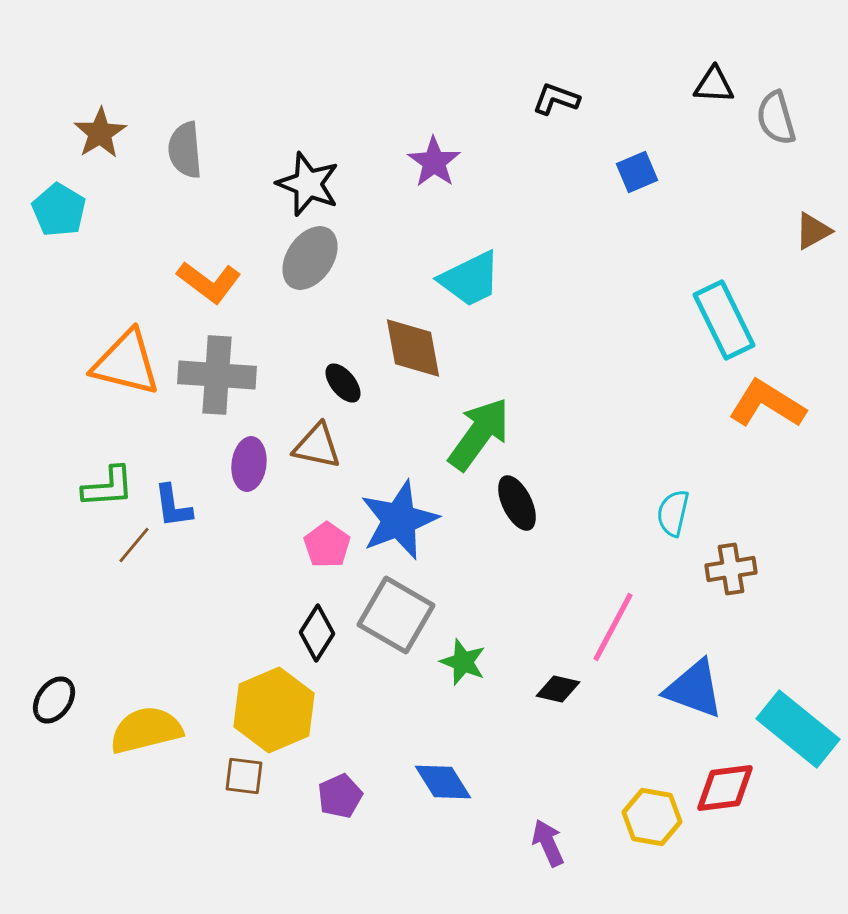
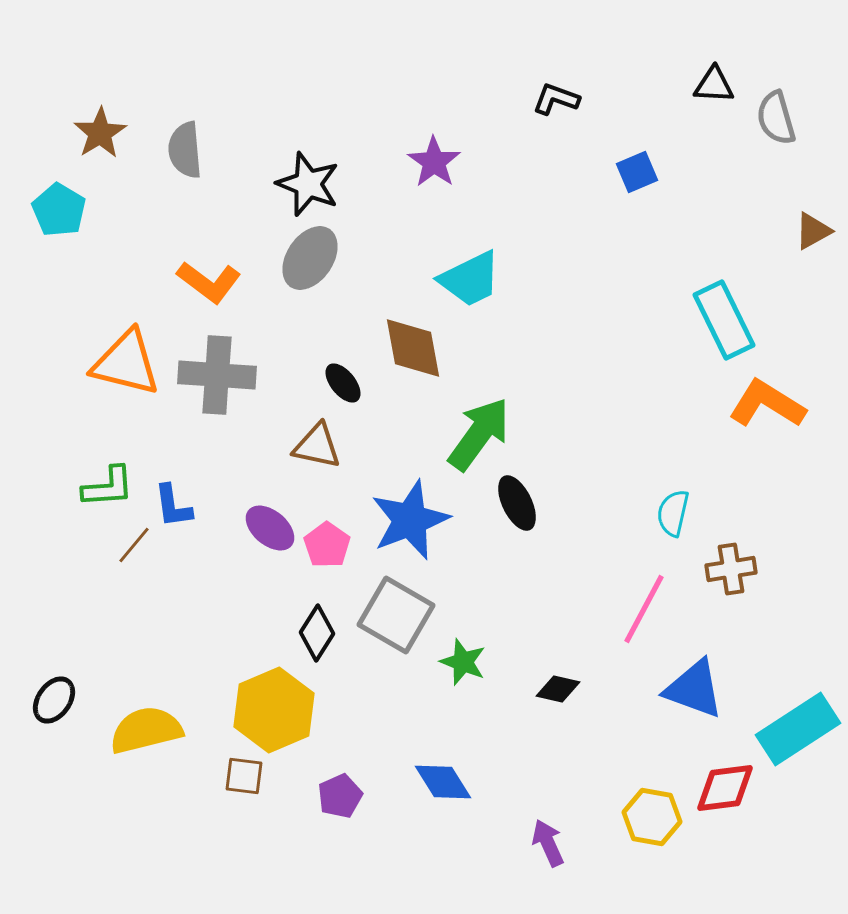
purple ellipse at (249, 464): moved 21 px right, 64 px down; rotated 57 degrees counterclockwise
blue star at (399, 520): moved 11 px right
pink line at (613, 627): moved 31 px right, 18 px up
cyan rectangle at (798, 729): rotated 72 degrees counterclockwise
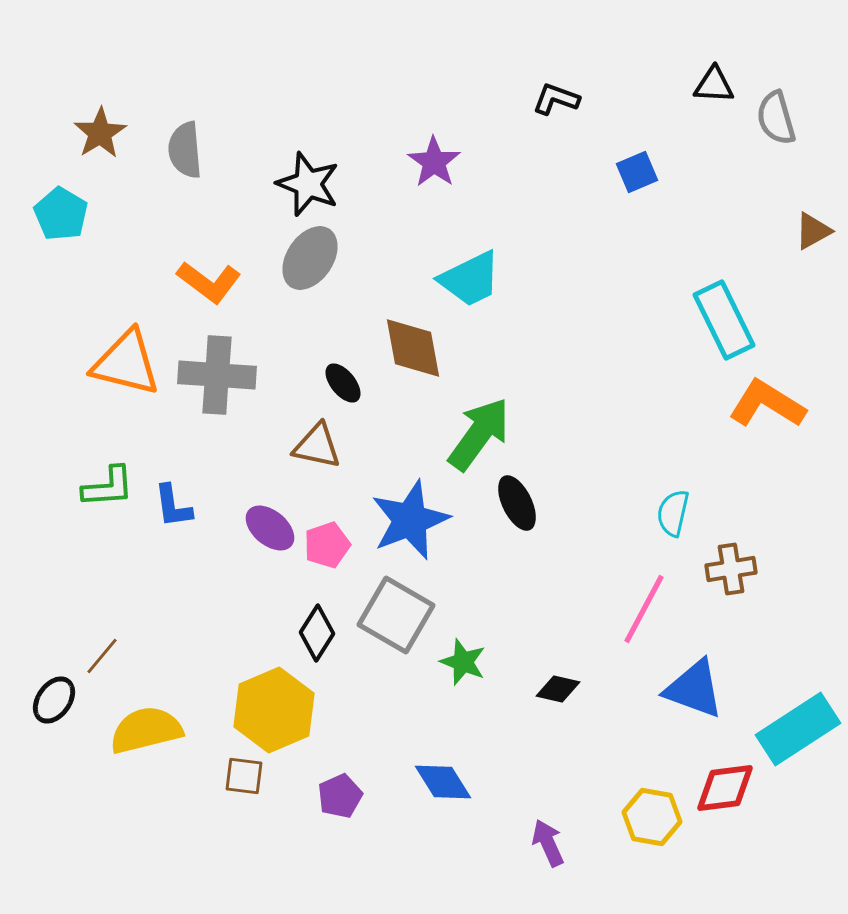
cyan pentagon at (59, 210): moved 2 px right, 4 px down
brown line at (134, 545): moved 32 px left, 111 px down
pink pentagon at (327, 545): rotated 18 degrees clockwise
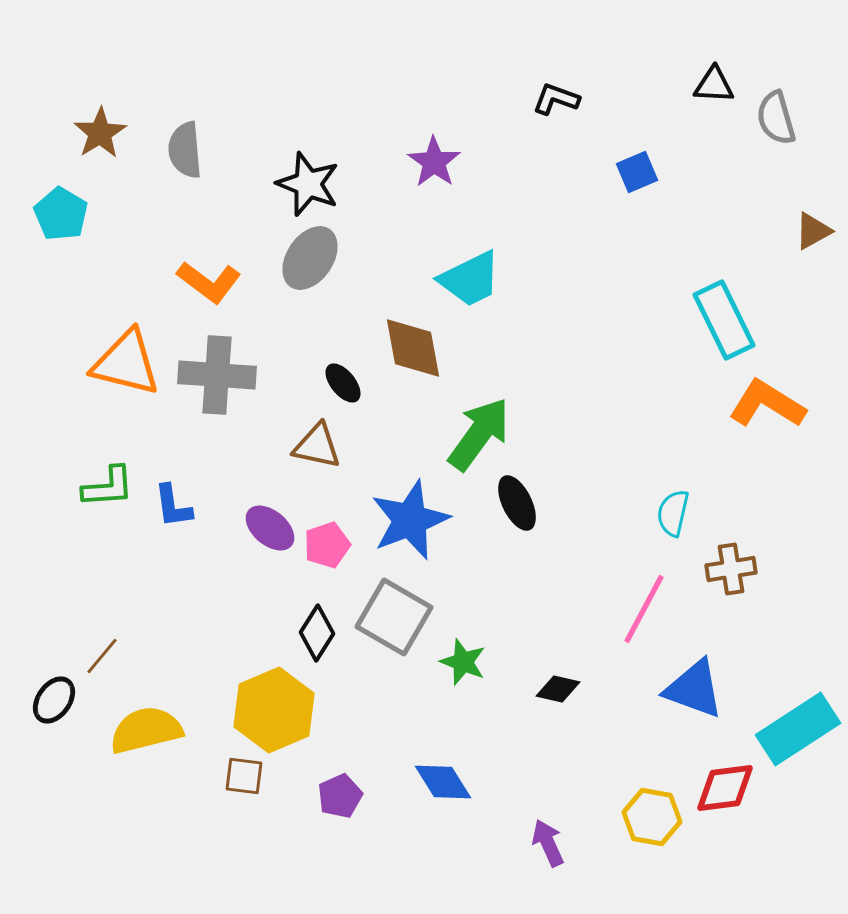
gray square at (396, 615): moved 2 px left, 2 px down
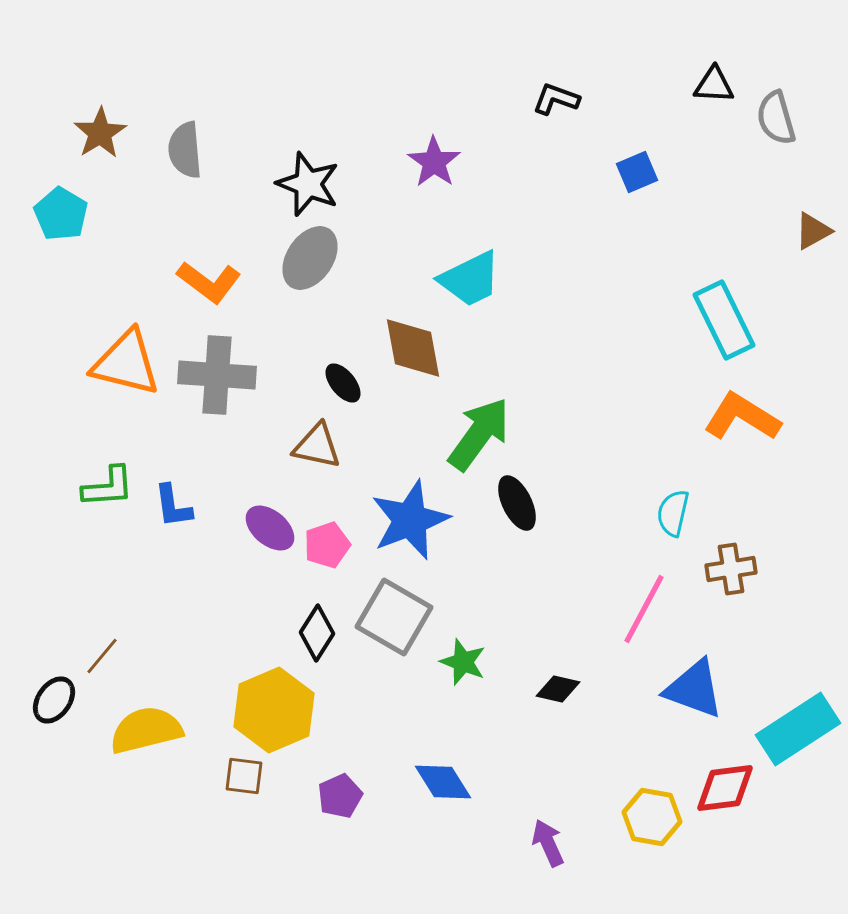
orange L-shape at (767, 404): moved 25 px left, 13 px down
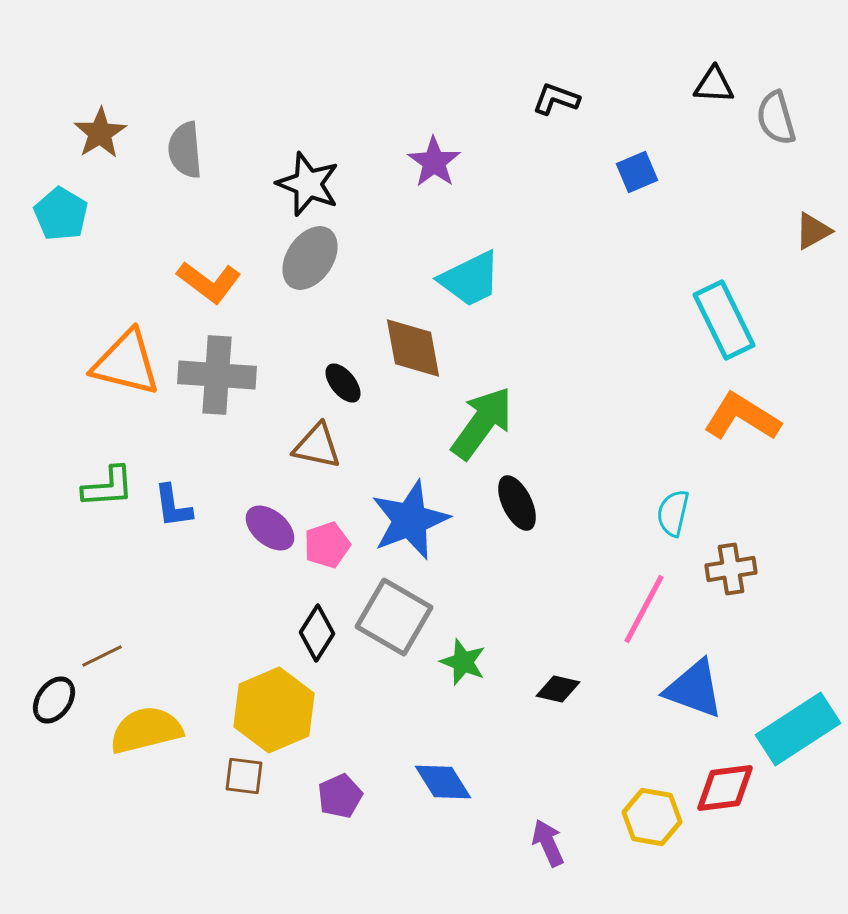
green arrow at (479, 434): moved 3 px right, 11 px up
brown line at (102, 656): rotated 24 degrees clockwise
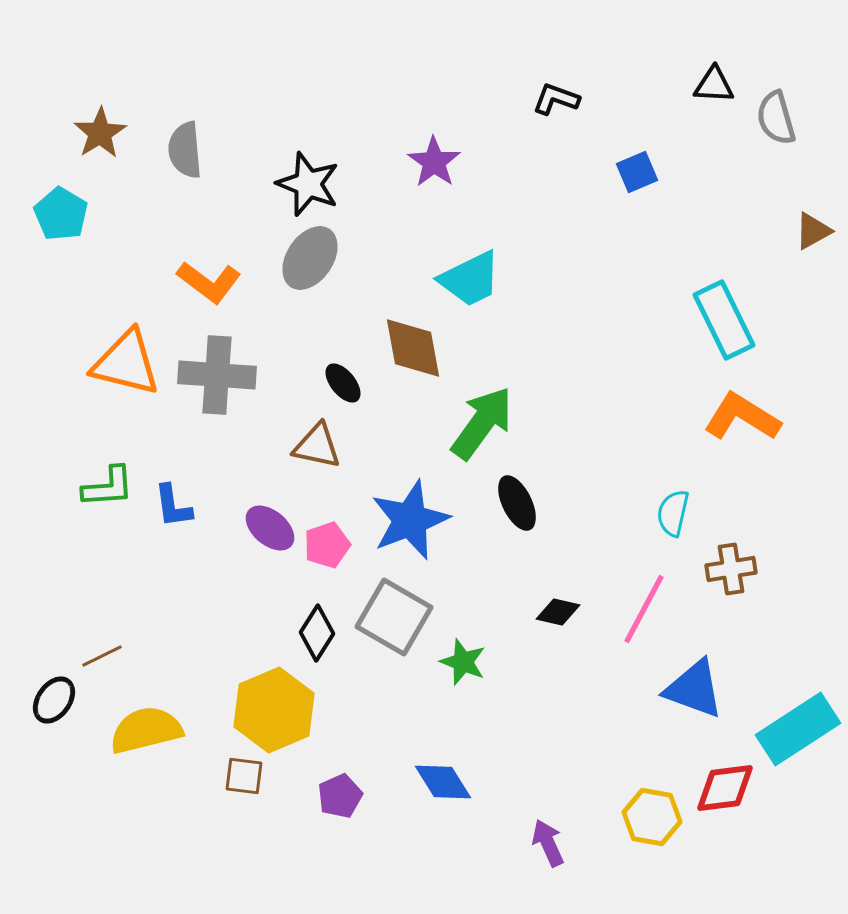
black diamond at (558, 689): moved 77 px up
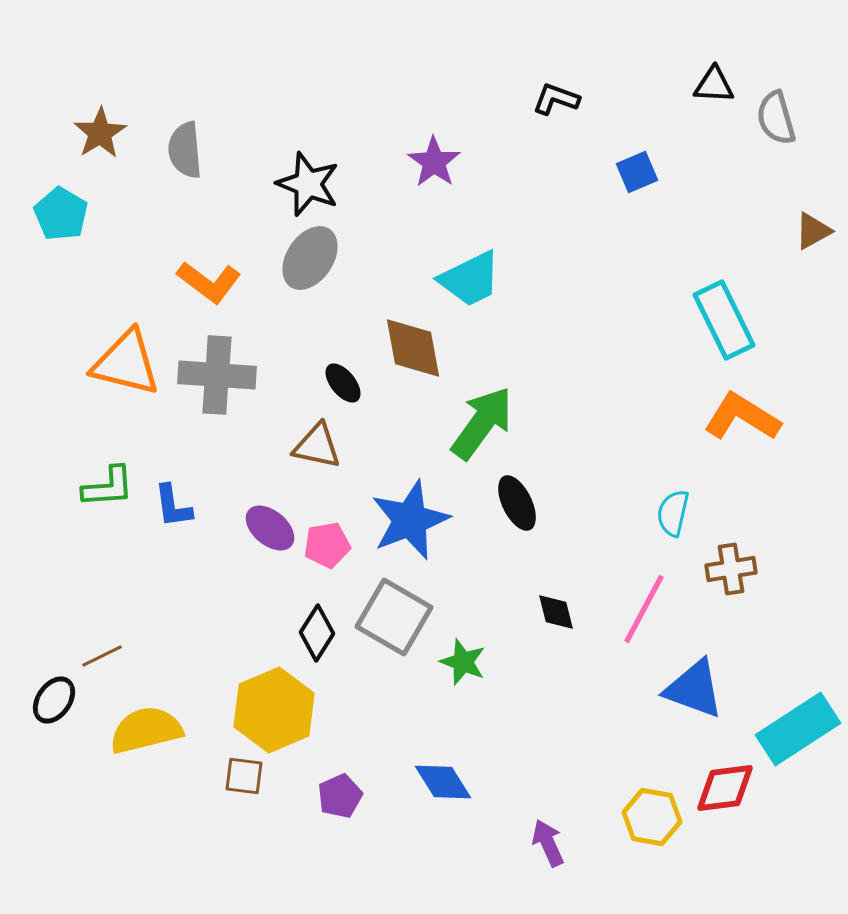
pink pentagon at (327, 545): rotated 9 degrees clockwise
black diamond at (558, 612): moved 2 px left; rotated 63 degrees clockwise
